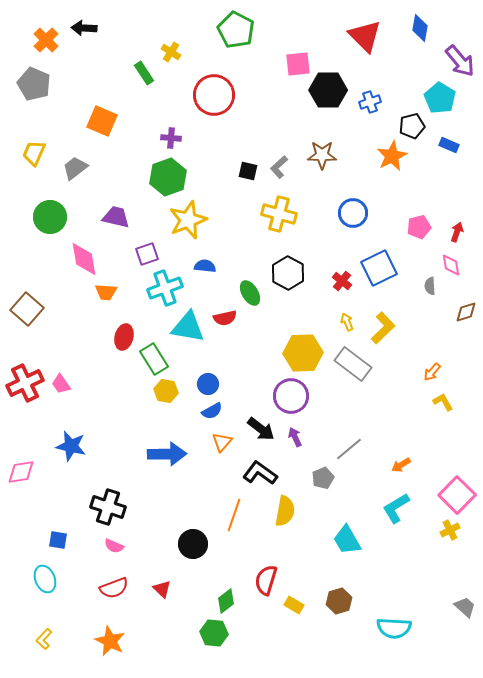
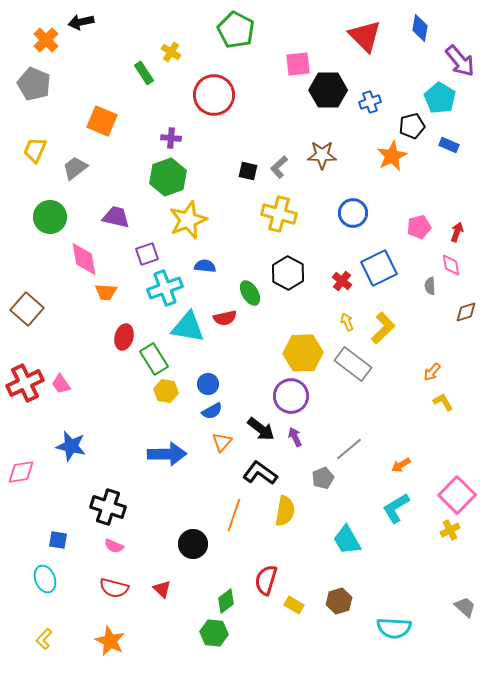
black arrow at (84, 28): moved 3 px left, 6 px up; rotated 15 degrees counterclockwise
yellow trapezoid at (34, 153): moved 1 px right, 3 px up
red semicircle at (114, 588): rotated 36 degrees clockwise
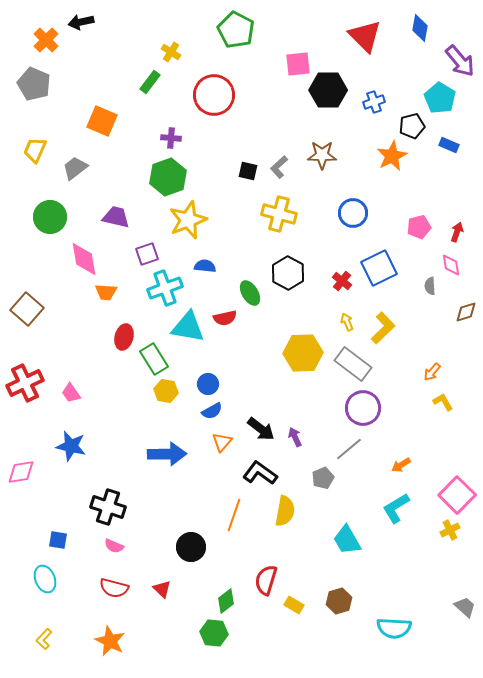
green rectangle at (144, 73): moved 6 px right, 9 px down; rotated 70 degrees clockwise
blue cross at (370, 102): moved 4 px right
pink trapezoid at (61, 384): moved 10 px right, 9 px down
purple circle at (291, 396): moved 72 px right, 12 px down
black circle at (193, 544): moved 2 px left, 3 px down
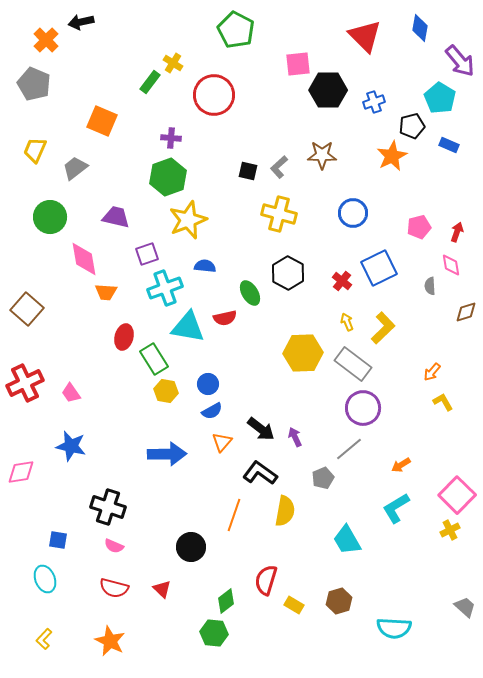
yellow cross at (171, 52): moved 2 px right, 11 px down
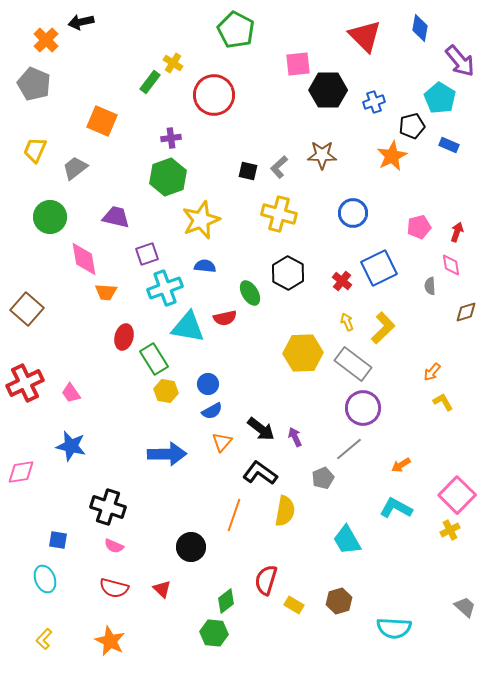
purple cross at (171, 138): rotated 12 degrees counterclockwise
yellow star at (188, 220): moved 13 px right
cyan L-shape at (396, 508): rotated 60 degrees clockwise
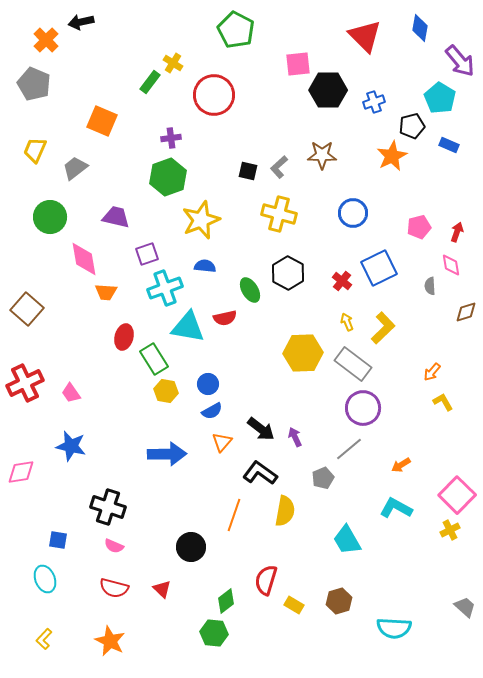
green ellipse at (250, 293): moved 3 px up
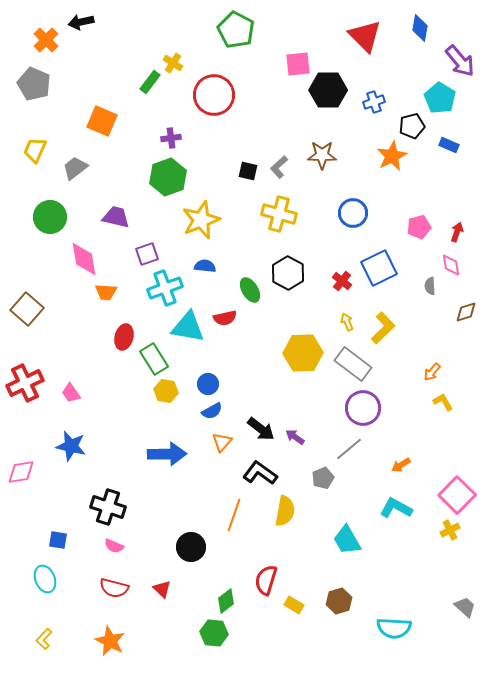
purple arrow at (295, 437): rotated 30 degrees counterclockwise
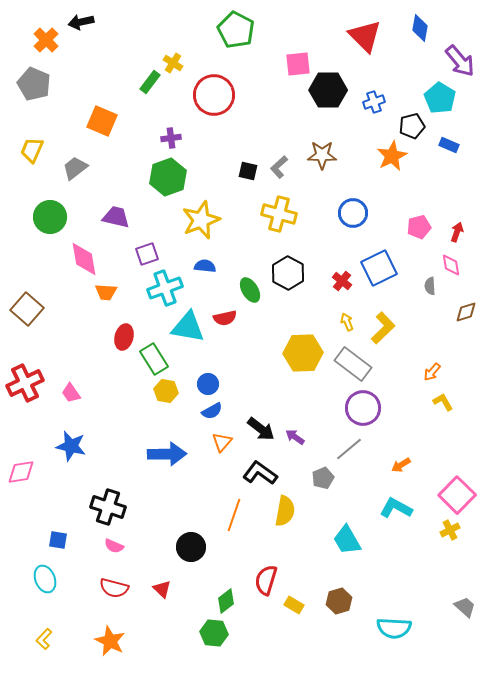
yellow trapezoid at (35, 150): moved 3 px left
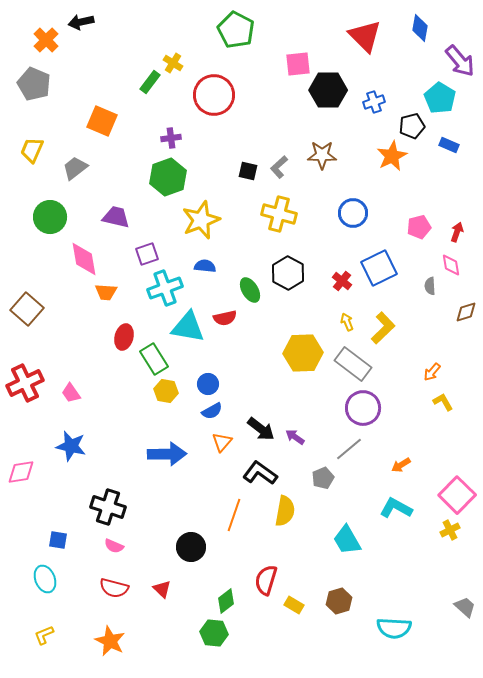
yellow L-shape at (44, 639): moved 4 px up; rotated 25 degrees clockwise
